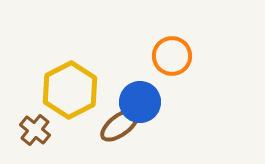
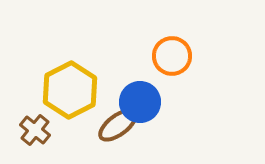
brown ellipse: moved 2 px left
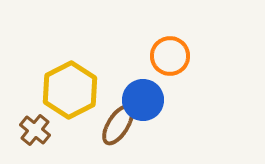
orange circle: moved 2 px left
blue circle: moved 3 px right, 2 px up
brown ellipse: rotated 21 degrees counterclockwise
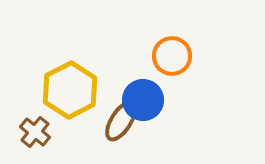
orange circle: moved 2 px right
brown ellipse: moved 3 px right, 4 px up
brown cross: moved 2 px down
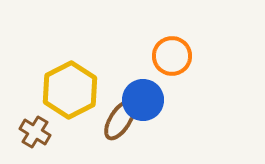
brown ellipse: moved 1 px left, 1 px up
brown cross: rotated 8 degrees counterclockwise
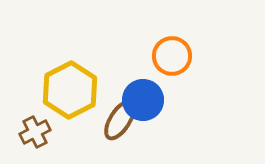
brown cross: rotated 32 degrees clockwise
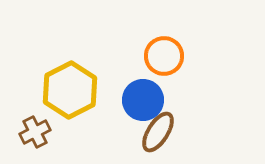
orange circle: moved 8 px left
brown ellipse: moved 38 px right, 12 px down
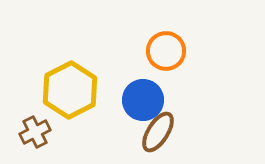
orange circle: moved 2 px right, 5 px up
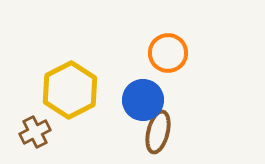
orange circle: moved 2 px right, 2 px down
brown ellipse: rotated 18 degrees counterclockwise
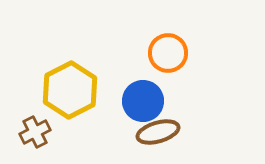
blue circle: moved 1 px down
brown ellipse: rotated 60 degrees clockwise
